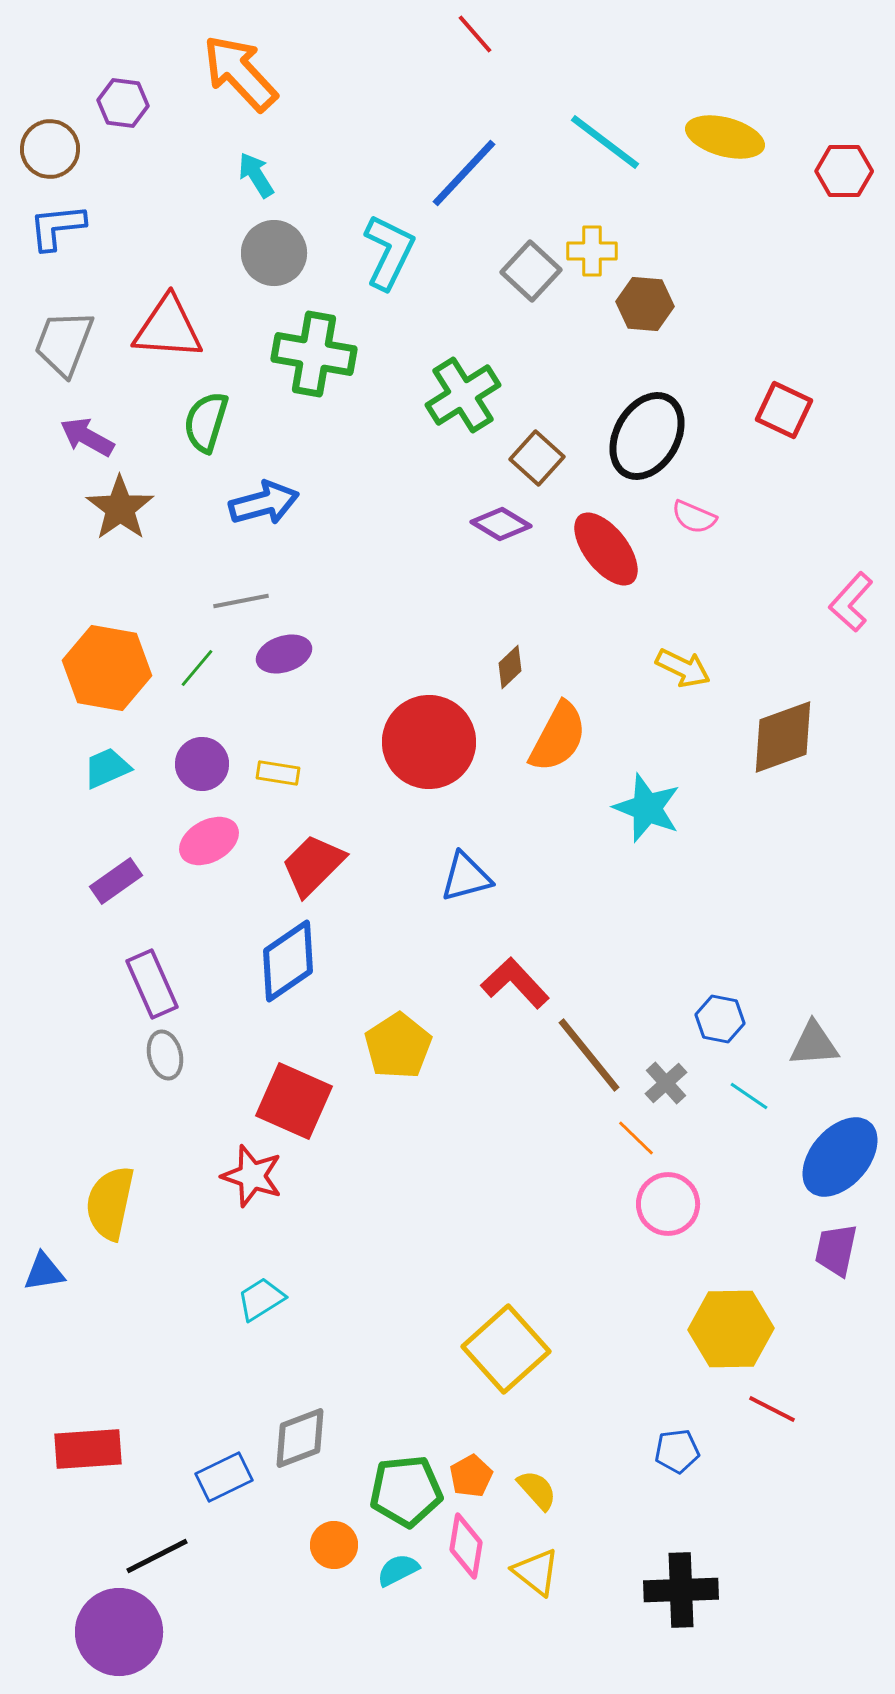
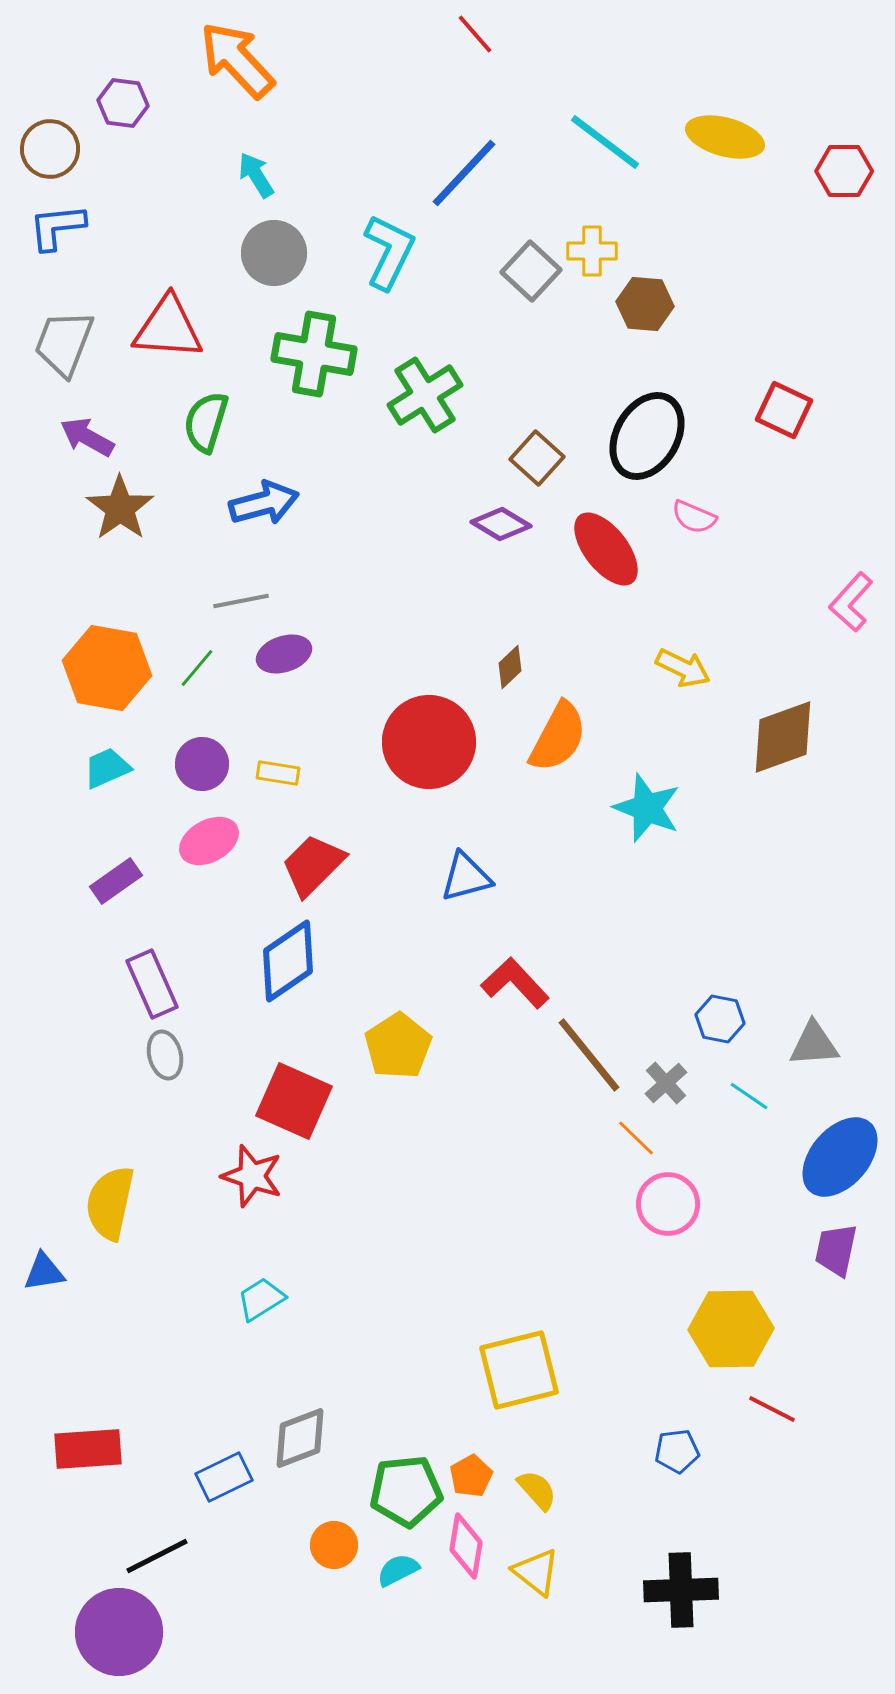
orange arrow at (240, 73): moved 3 px left, 13 px up
green cross at (463, 395): moved 38 px left
yellow square at (506, 1349): moved 13 px right, 21 px down; rotated 28 degrees clockwise
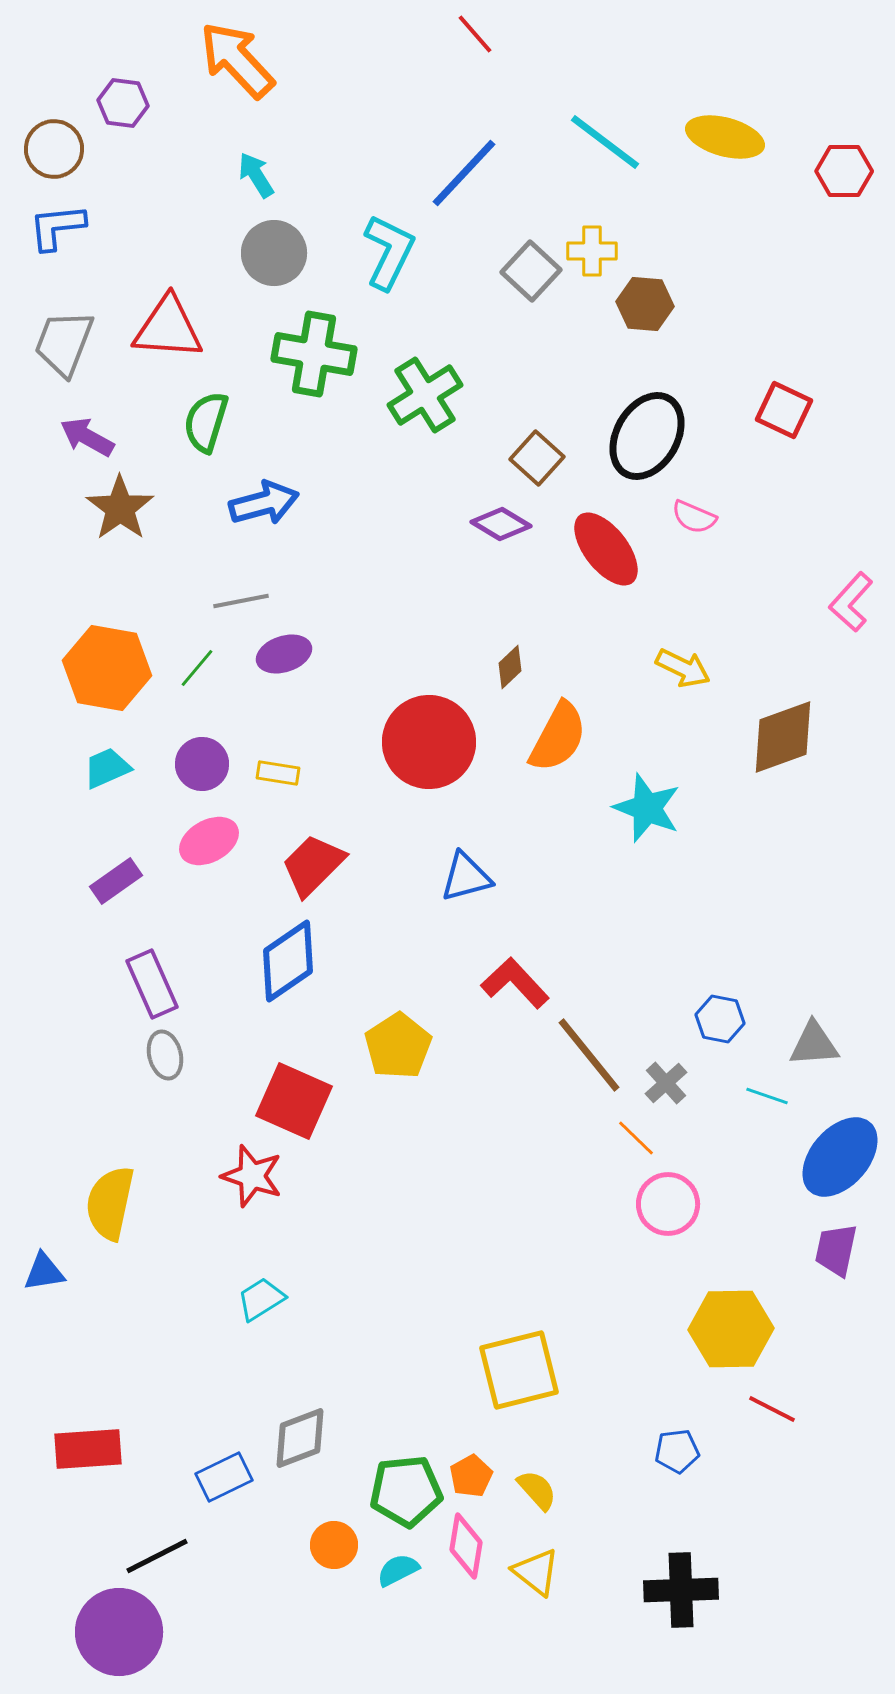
brown circle at (50, 149): moved 4 px right
cyan line at (749, 1096): moved 18 px right; rotated 15 degrees counterclockwise
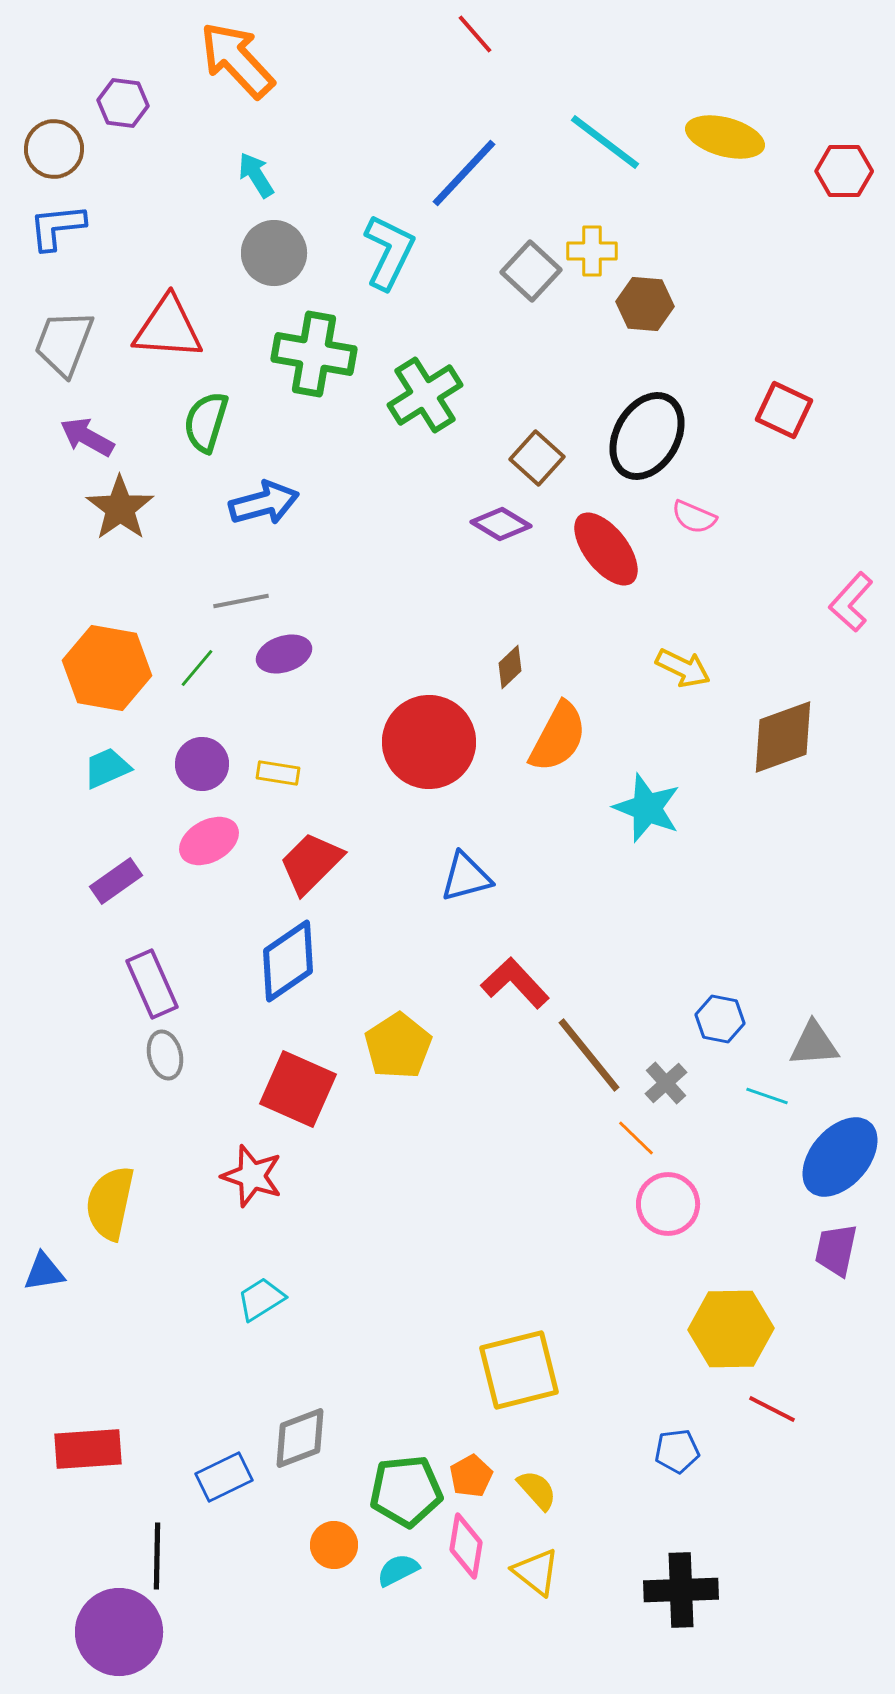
red trapezoid at (313, 865): moved 2 px left, 2 px up
red square at (294, 1101): moved 4 px right, 12 px up
black line at (157, 1556): rotated 62 degrees counterclockwise
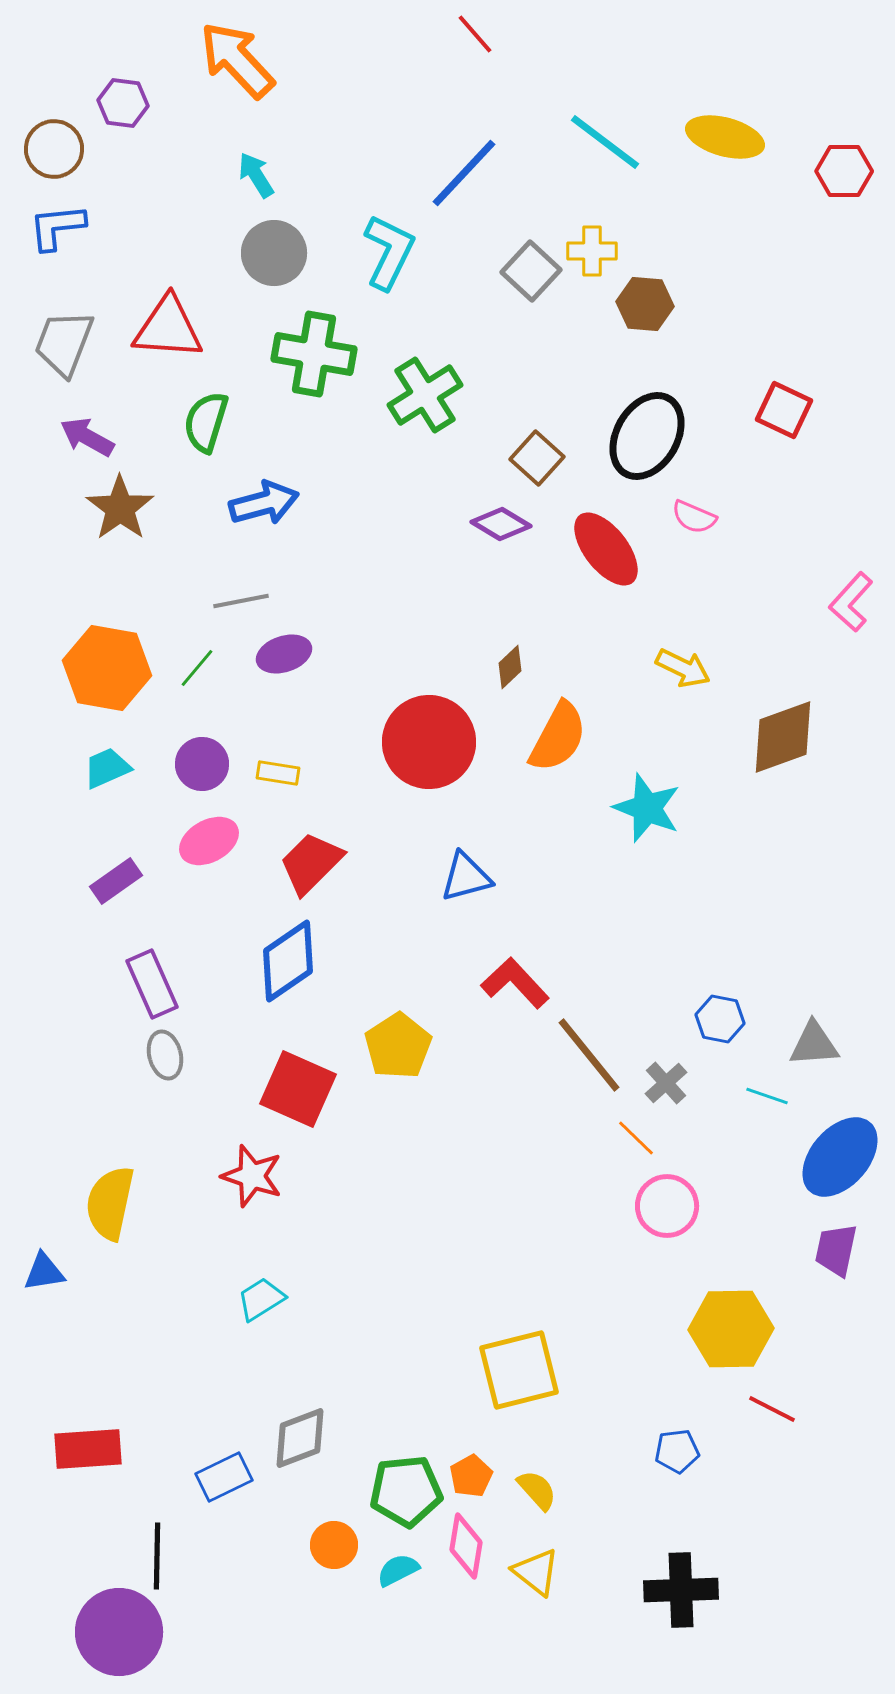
pink circle at (668, 1204): moved 1 px left, 2 px down
